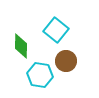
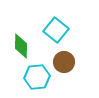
brown circle: moved 2 px left, 1 px down
cyan hexagon: moved 3 px left, 2 px down; rotated 15 degrees counterclockwise
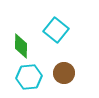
brown circle: moved 11 px down
cyan hexagon: moved 8 px left
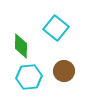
cyan square: moved 2 px up
brown circle: moved 2 px up
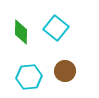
green diamond: moved 14 px up
brown circle: moved 1 px right
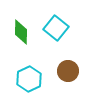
brown circle: moved 3 px right
cyan hexagon: moved 2 px down; rotated 20 degrees counterclockwise
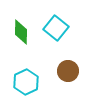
cyan hexagon: moved 3 px left, 3 px down
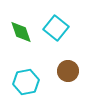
green diamond: rotated 20 degrees counterclockwise
cyan hexagon: rotated 15 degrees clockwise
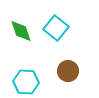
green diamond: moved 1 px up
cyan hexagon: rotated 15 degrees clockwise
